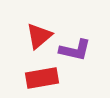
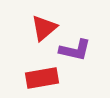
red triangle: moved 5 px right, 8 px up
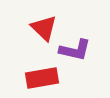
red triangle: rotated 36 degrees counterclockwise
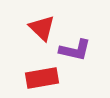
red triangle: moved 2 px left
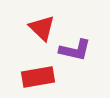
red rectangle: moved 4 px left, 1 px up
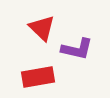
purple L-shape: moved 2 px right, 1 px up
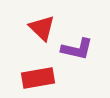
red rectangle: moved 1 px down
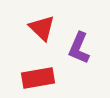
purple L-shape: moved 2 px right, 1 px up; rotated 100 degrees clockwise
